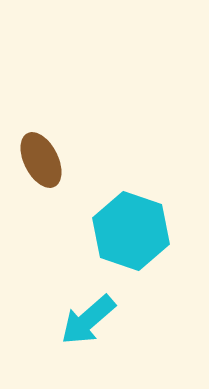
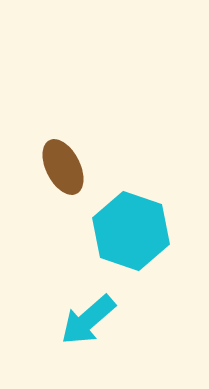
brown ellipse: moved 22 px right, 7 px down
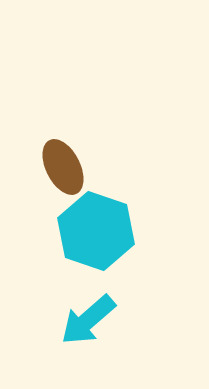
cyan hexagon: moved 35 px left
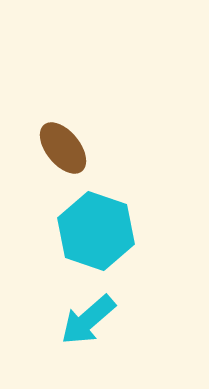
brown ellipse: moved 19 px up; rotated 12 degrees counterclockwise
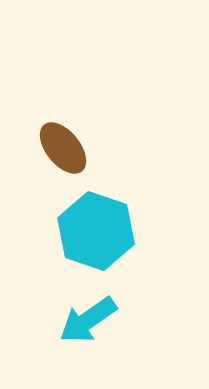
cyan arrow: rotated 6 degrees clockwise
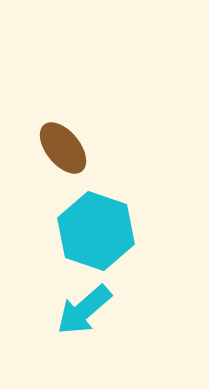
cyan arrow: moved 4 px left, 10 px up; rotated 6 degrees counterclockwise
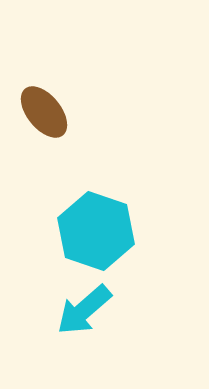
brown ellipse: moved 19 px left, 36 px up
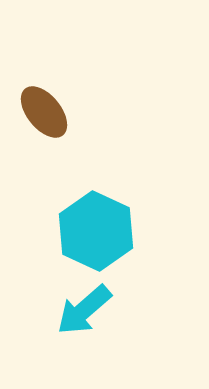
cyan hexagon: rotated 6 degrees clockwise
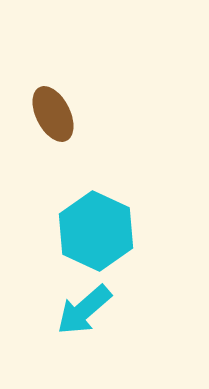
brown ellipse: moved 9 px right, 2 px down; rotated 12 degrees clockwise
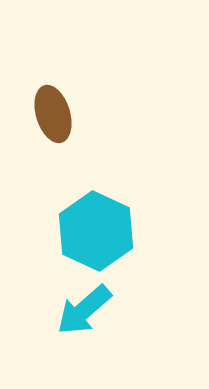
brown ellipse: rotated 10 degrees clockwise
